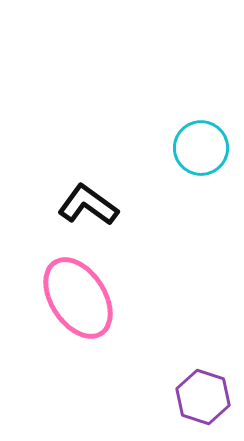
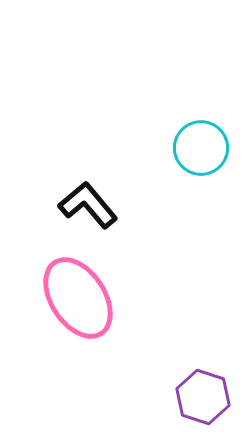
black L-shape: rotated 14 degrees clockwise
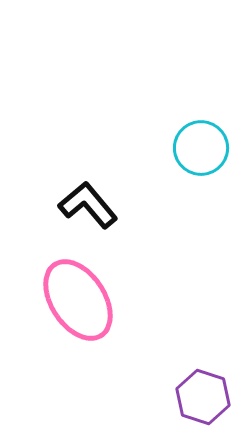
pink ellipse: moved 2 px down
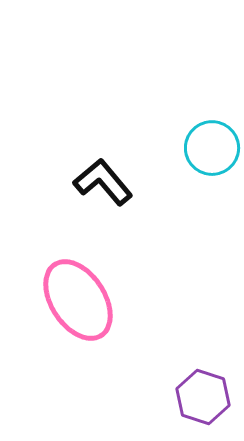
cyan circle: moved 11 px right
black L-shape: moved 15 px right, 23 px up
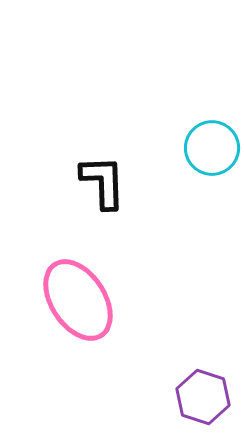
black L-shape: rotated 38 degrees clockwise
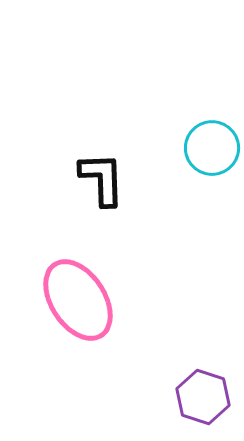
black L-shape: moved 1 px left, 3 px up
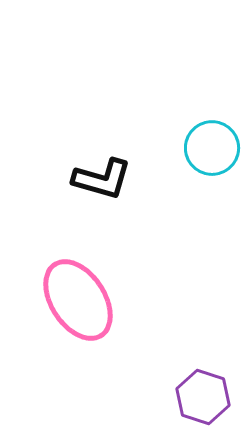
black L-shape: rotated 108 degrees clockwise
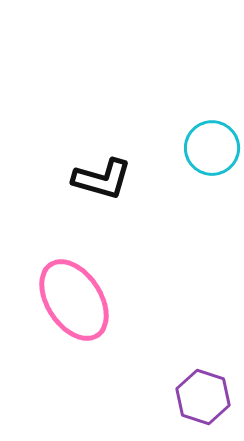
pink ellipse: moved 4 px left
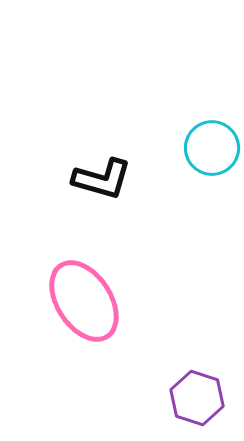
pink ellipse: moved 10 px right, 1 px down
purple hexagon: moved 6 px left, 1 px down
